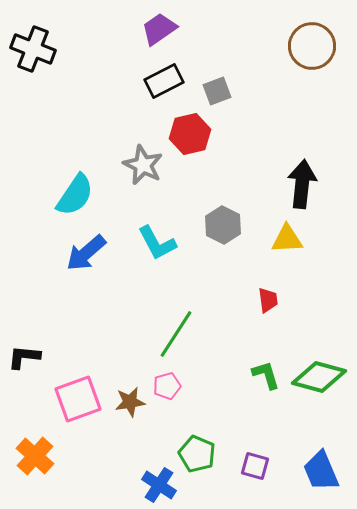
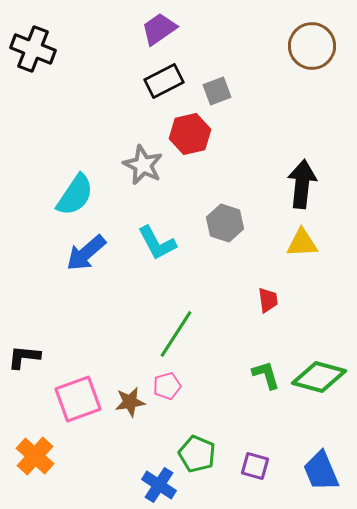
gray hexagon: moved 2 px right, 2 px up; rotated 9 degrees counterclockwise
yellow triangle: moved 15 px right, 4 px down
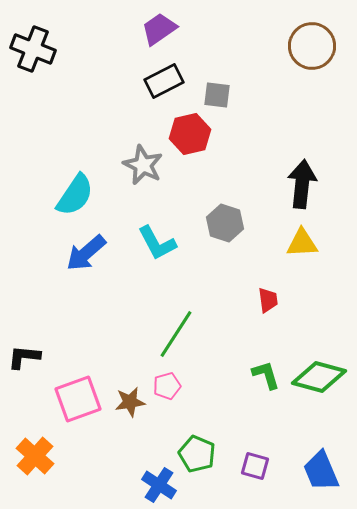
gray square: moved 4 px down; rotated 28 degrees clockwise
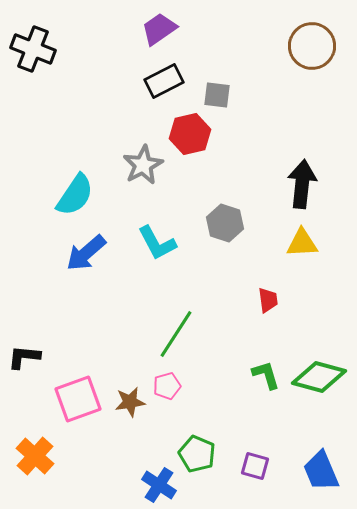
gray star: rotated 18 degrees clockwise
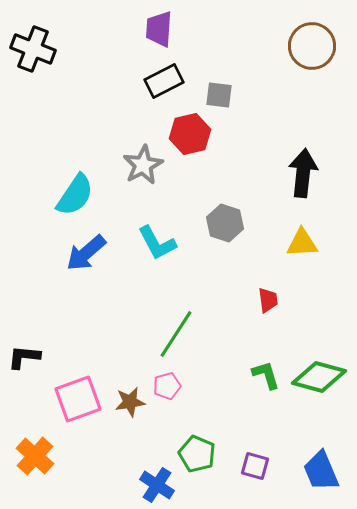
purple trapezoid: rotated 51 degrees counterclockwise
gray square: moved 2 px right
black arrow: moved 1 px right, 11 px up
blue cross: moved 2 px left
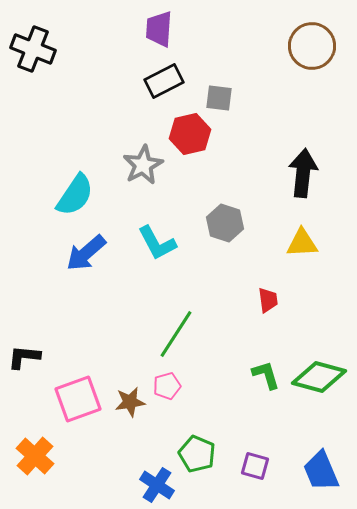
gray square: moved 3 px down
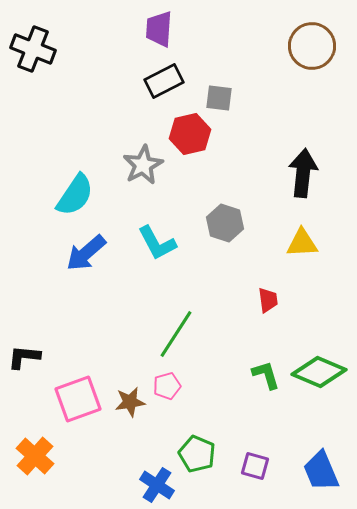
green diamond: moved 5 px up; rotated 8 degrees clockwise
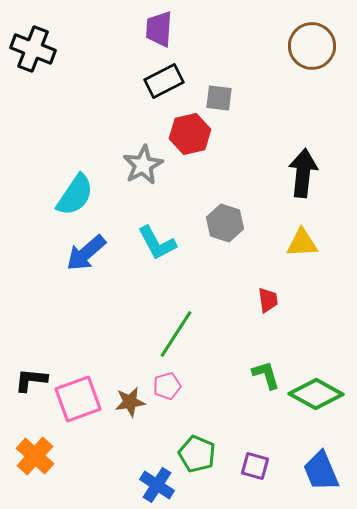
black L-shape: moved 7 px right, 23 px down
green diamond: moved 3 px left, 22 px down; rotated 6 degrees clockwise
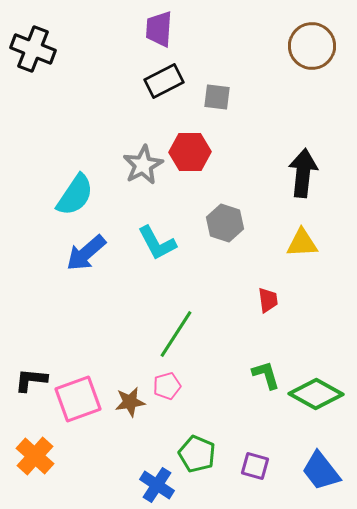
gray square: moved 2 px left, 1 px up
red hexagon: moved 18 px down; rotated 12 degrees clockwise
blue trapezoid: rotated 15 degrees counterclockwise
